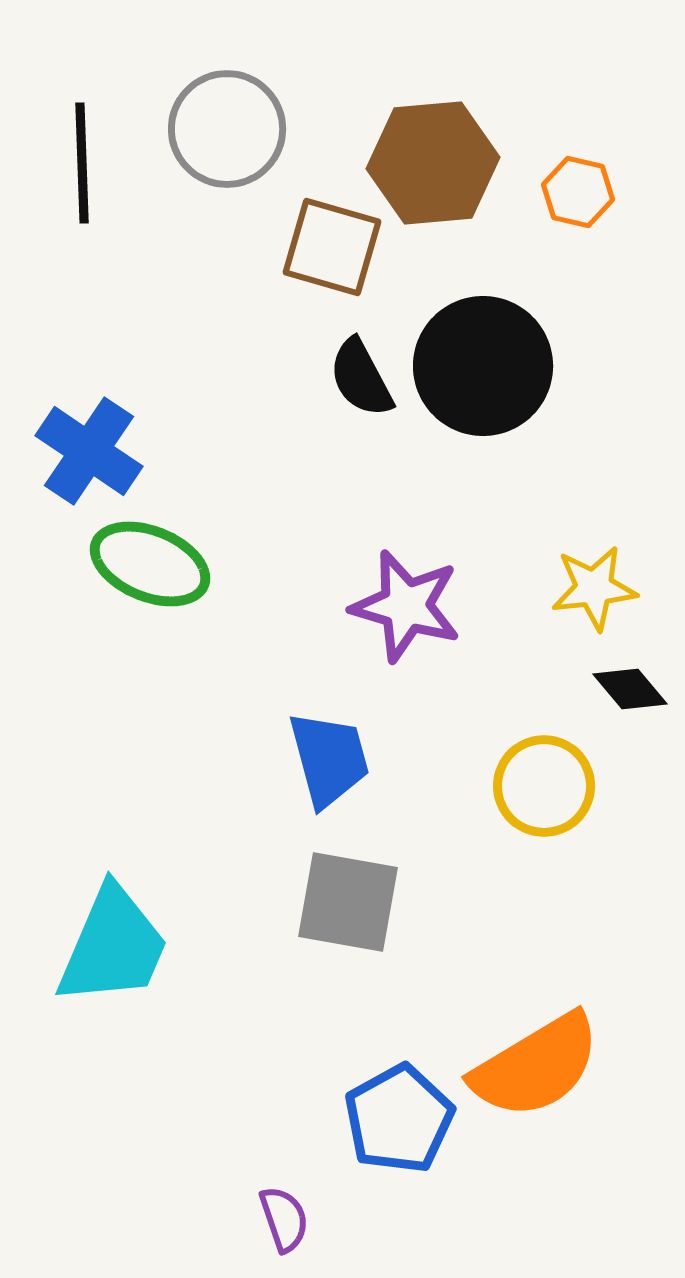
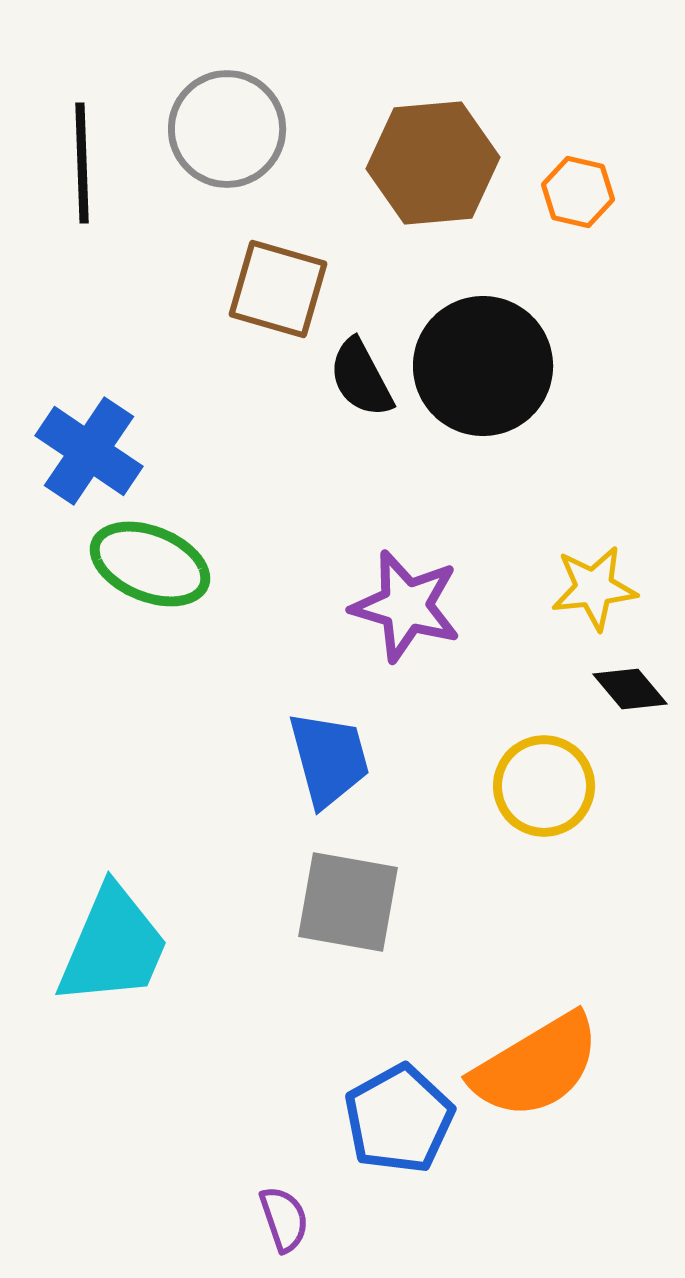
brown square: moved 54 px left, 42 px down
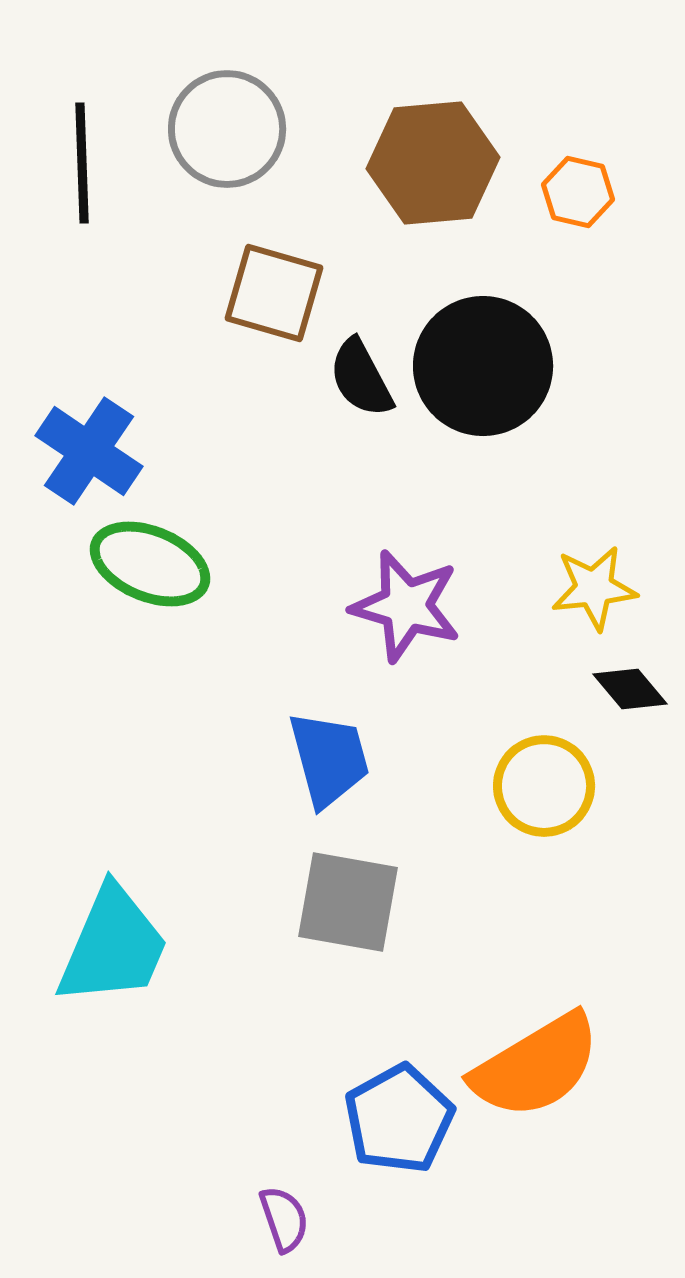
brown square: moved 4 px left, 4 px down
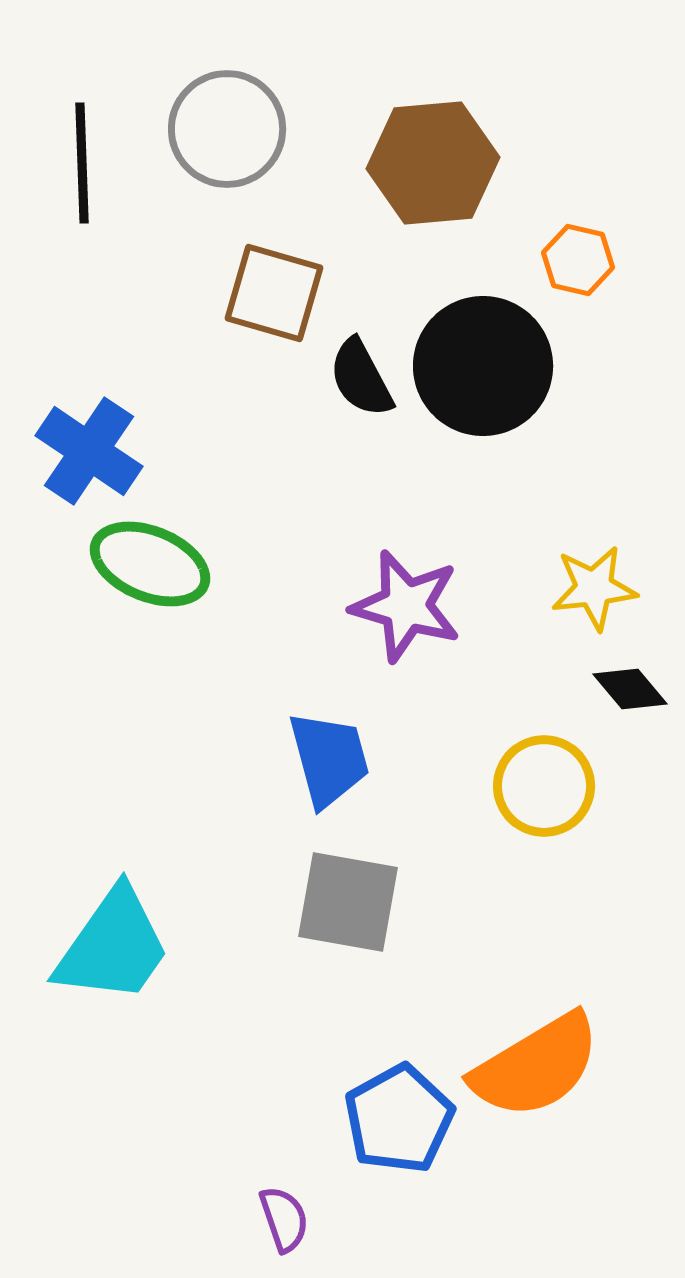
orange hexagon: moved 68 px down
cyan trapezoid: rotated 12 degrees clockwise
